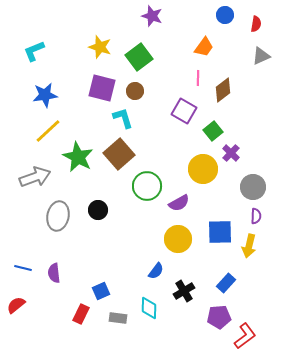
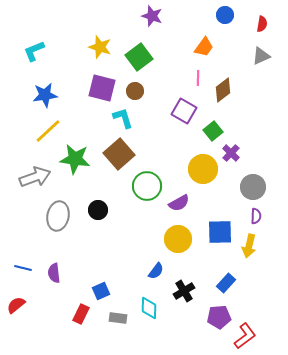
red semicircle at (256, 24): moved 6 px right
green star at (78, 157): moved 3 px left, 2 px down; rotated 20 degrees counterclockwise
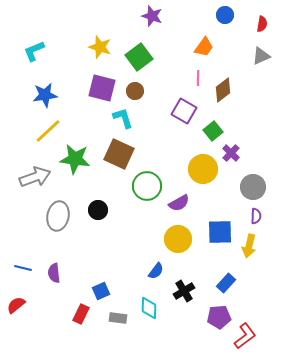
brown square at (119, 154): rotated 24 degrees counterclockwise
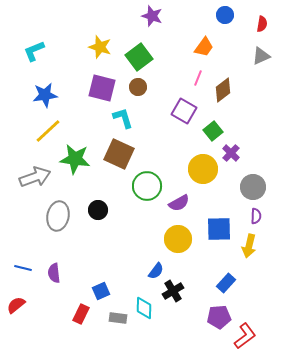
pink line at (198, 78): rotated 21 degrees clockwise
brown circle at (135, 91): moved 3 px right, 4 px up
blue square at (220, 232): moved 1 px left, 3 px up
black cross at (184, 291): moved 11 px left
cyan diamond at (149, 308): moved 5 px left
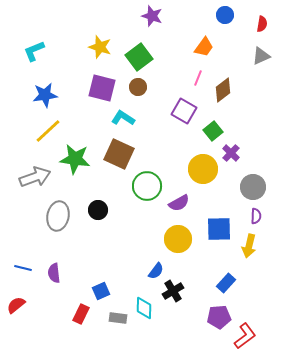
cyan L-shape at (123, 118): rotated 40 degrees counterclockwise
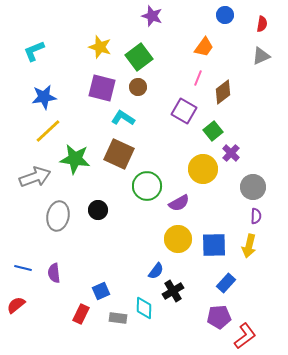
brown diamond at (223, 90): moved 2 px down
blue star at (45, 95): moved 1 px left, 2 px down
blue square at (219, 229): moved 5 px left, 16 px down
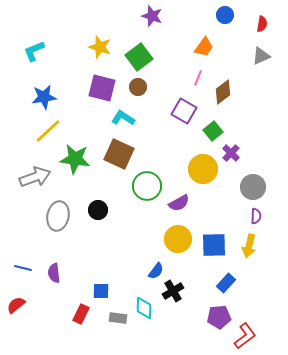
blue square at (101, 291): rotated 24 degrees clockwise
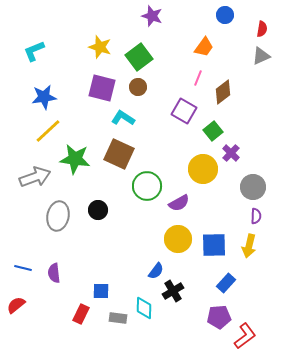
red semicircle at (262, 24): moved 5 px down
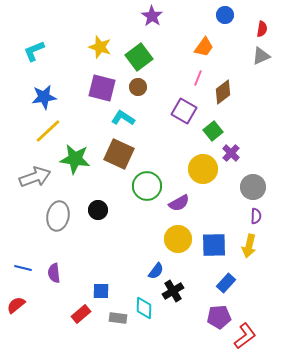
purple star at (152, 16): rotated 15 degrees clockwise
red rectangle at (81, 314): rotated 24 degrees clockwise
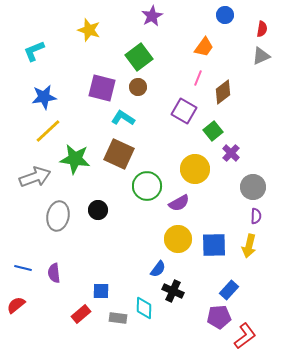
purple star at (152, 16): rotated 10 degrees clockwise
yellow star at (100, 47): moved 11 px left, 17 px up
yellow circle at (203, 169): moved 8 px left
blue semicircle at (156, 271): moved 2 px right, 2 px up
blue rectangle at (226, 283): moved 3 px right, 7 px down
black cross at (173, 291): rotated 35 degrees counterclockwise
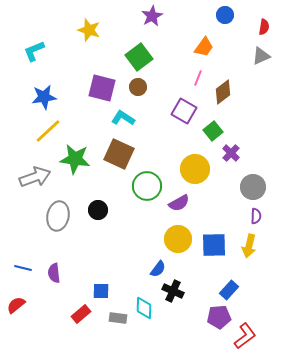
red semicircle at (262, 29): moved 2 px right, 2 px up
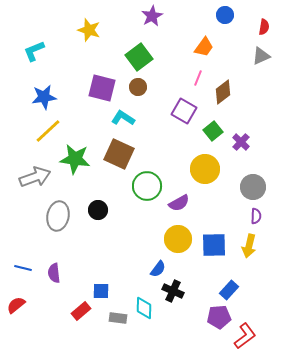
purple cross at (231, 153): moved 10 px right, 11 px up
yellow circle at (195, 169): moved 10 px right
red rectangle at (81, 314): moved 3 px up
